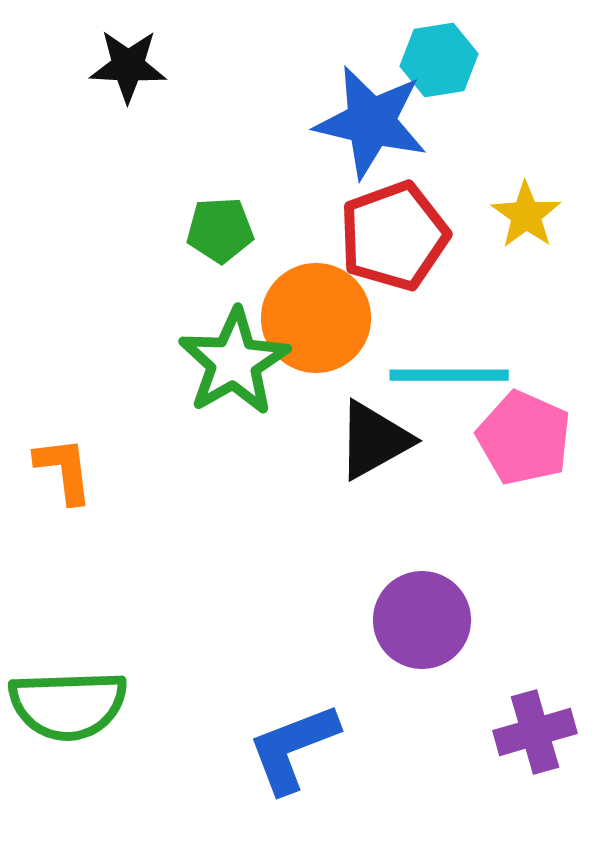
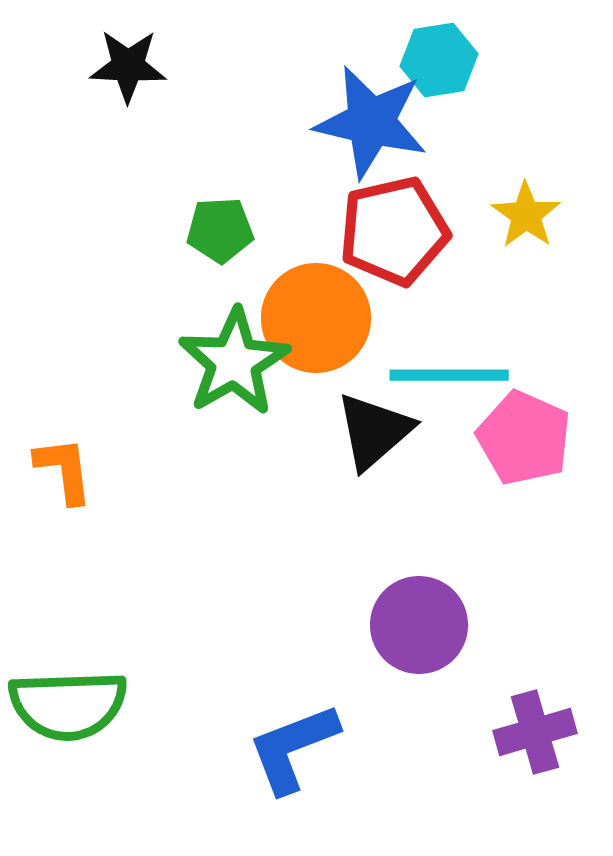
red pentagon: moved 5 px up; rotated 7 degrees clockwise
black triangle: moved 9 px up; rotated 12 degrees counterclockwise
purple circle: moved 3 px left, 5 px down
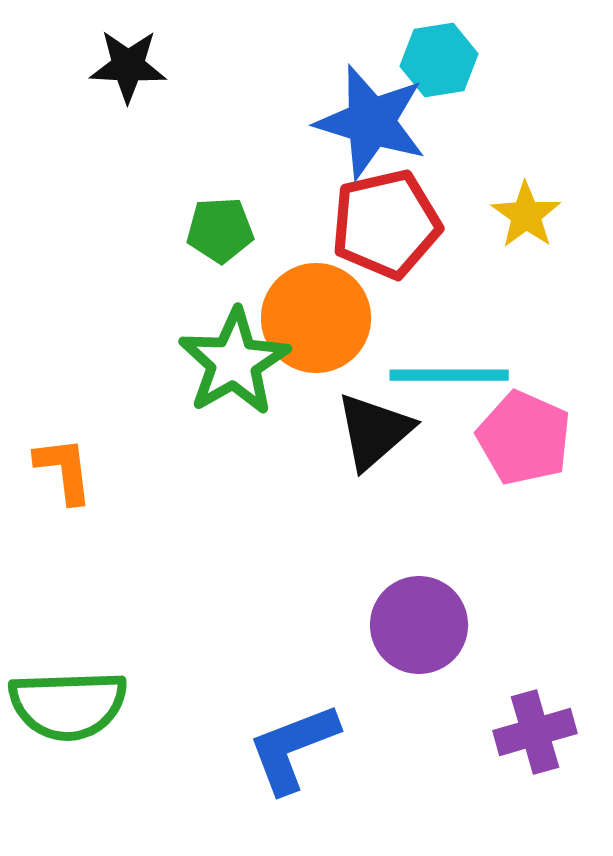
blue star: rotated 4 degrees clockwise
red pentagon: moved 8 px left, 7 px up
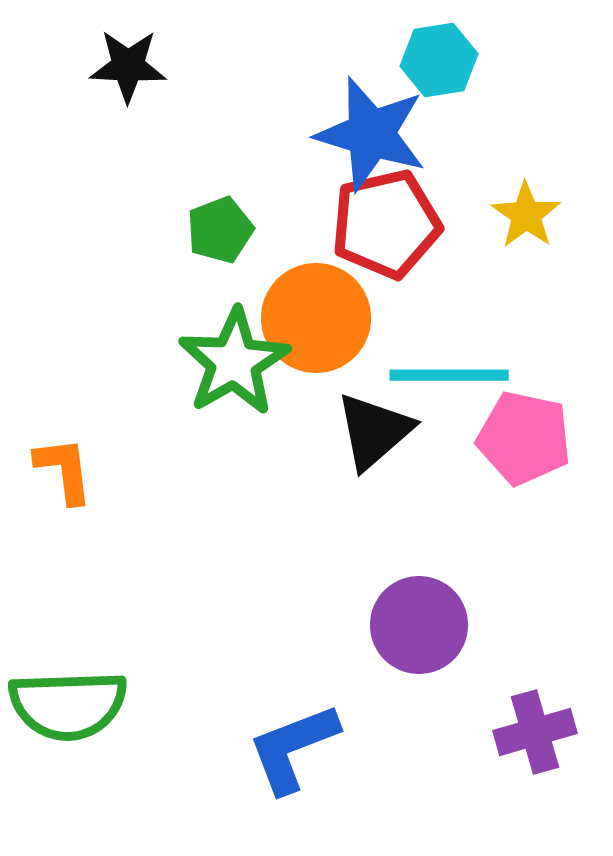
blue star: moved 12 px down
green pentagon: rotated 18 degrees counterclockwise
pink pentagon: rotated 12 degrees counterclockwise
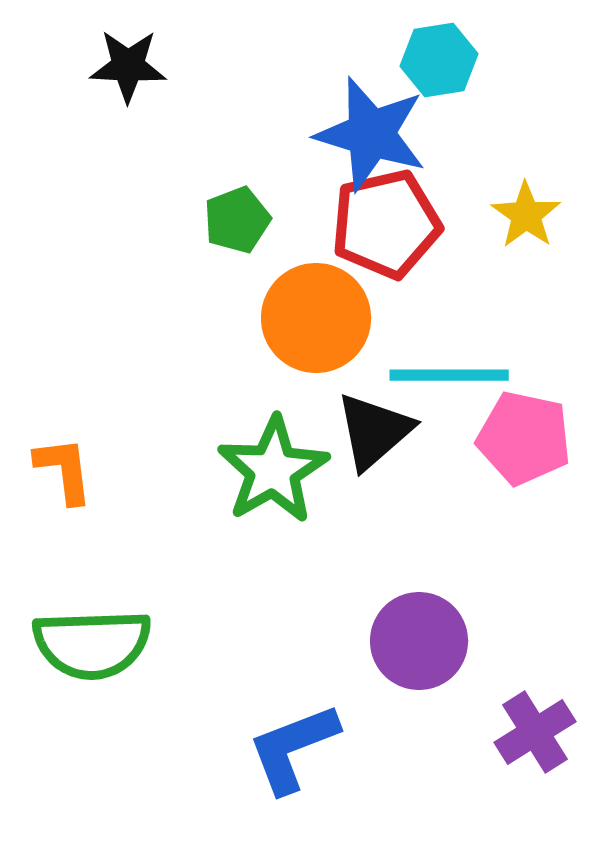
green pentagon: moved 17 px right, 10 px up
green star: moved 39 px right, 108 px down
purple circle: moved 16 px down
green semicircle: moved 24 px right, 61 px up
purple cross: rotated 16 degrees counterclockwise
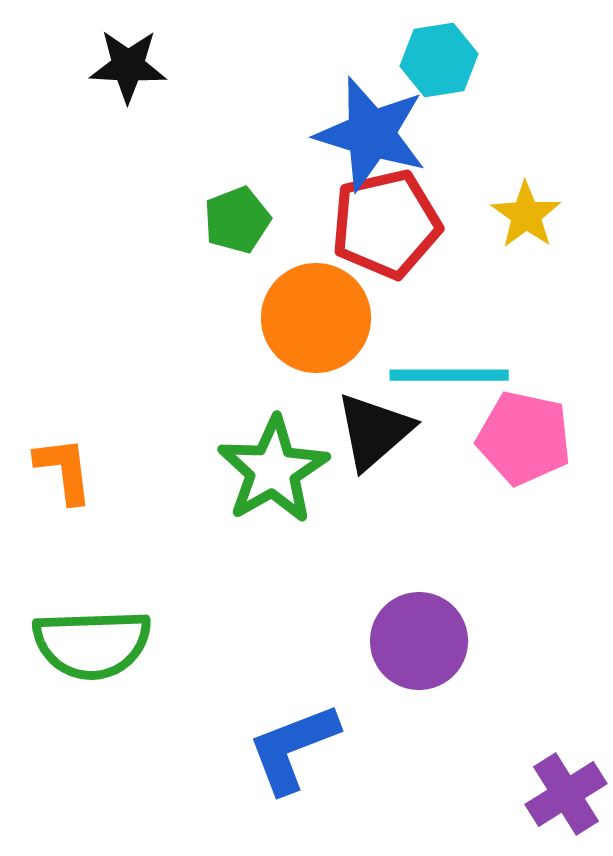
purple cross: moved 31 px right, 62 px down
